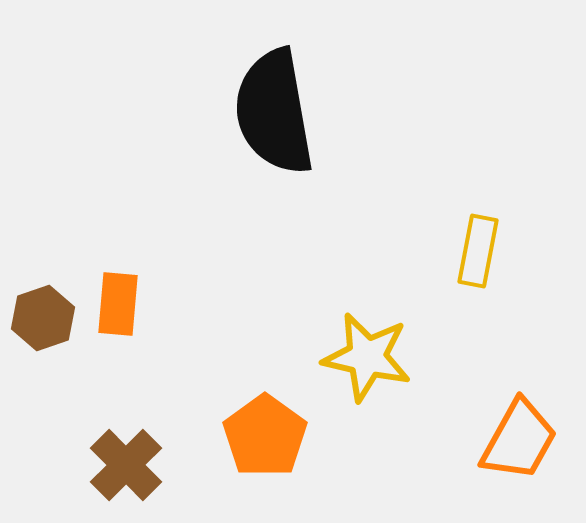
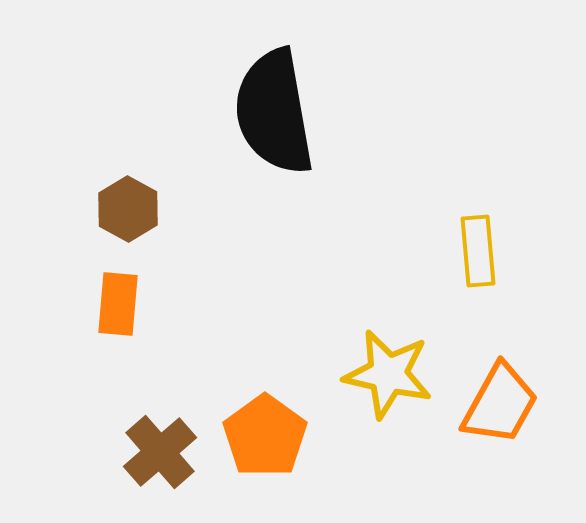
yellow rectangle: rotated 16 degrees counterclockwise
brown hexagon: moved 85 px right, 109 px up; rotated 12 degrees counterclockwise
yellow star: moved 21 px right, 17 px down
orange trapezoid: moved 19 px left, 36 px up
brown cross: moved 34 px right, 13 px up; rotated 4 degrees clockwise
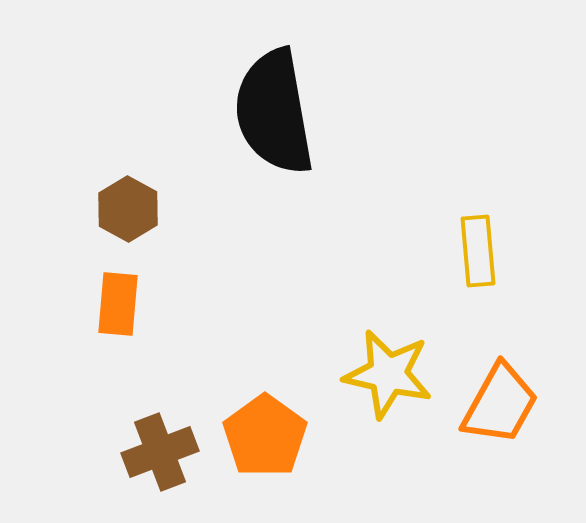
brown cross: rotated 20 degrees clockwise
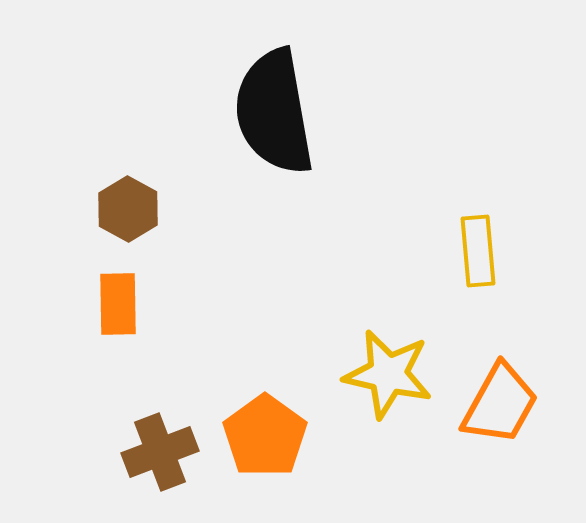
orange rectangle: rotated 6 degrees counterclockwise
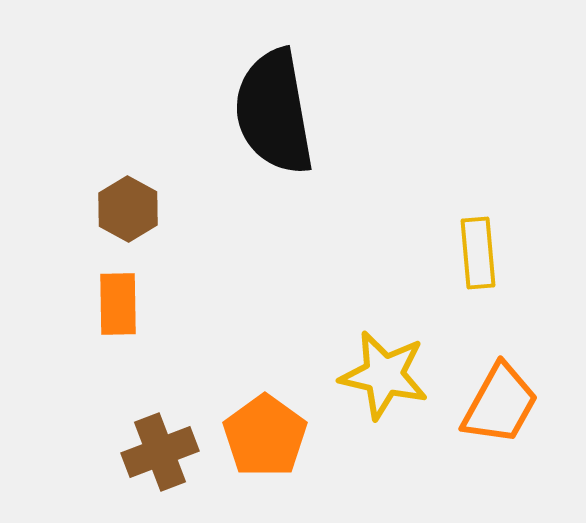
yellow rectangle: moved 2 px down
yellow star: moved 4 px left, 1 px down
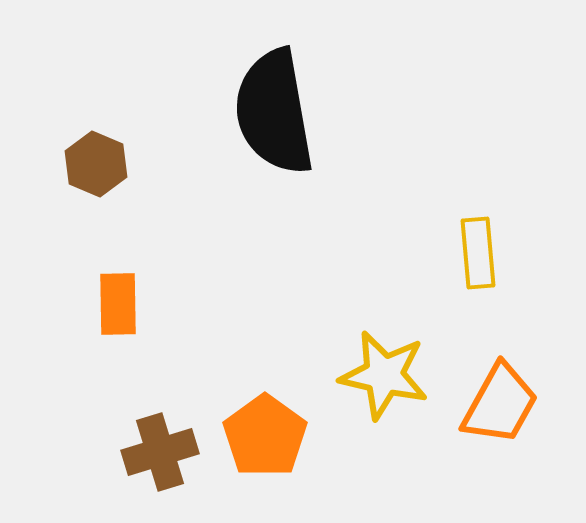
brown hexagon: moved 32 px left, 45 px up; rotated 6 degrees counterclockwise
brown cross: rotated 4 degrees clockwise
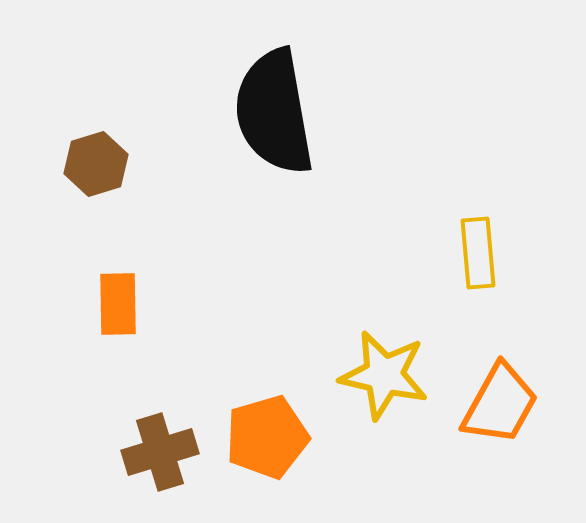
brown hexagon: rotated 20 degrees clockwise
orange pentagon: moved 2 px right, 1 px down; rotated 20 degrees clockwise
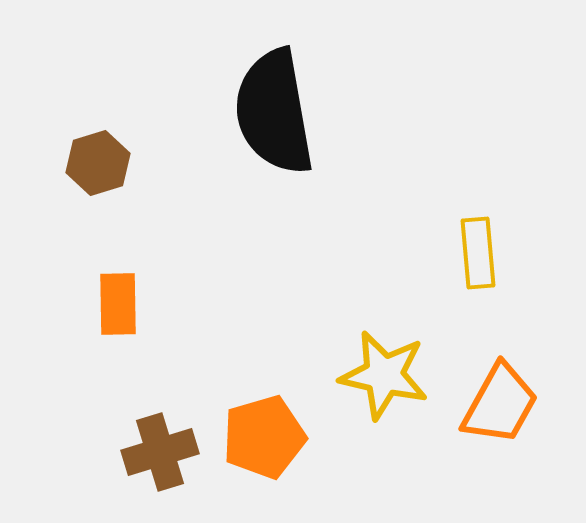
brown hexagon: moved 2 px right, 1 px up
orange pentagon: moved 3 px left
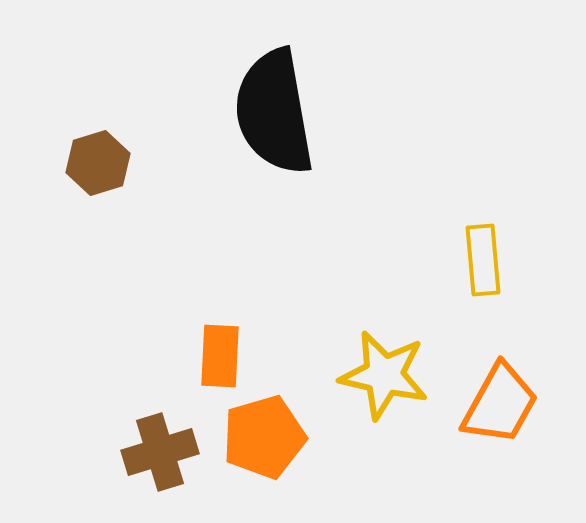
yellow rectangle: moved 5 px right, 7 px down
orange rectangle: moved 102 px right, 52 px down; rotated 4 degrees clockwise
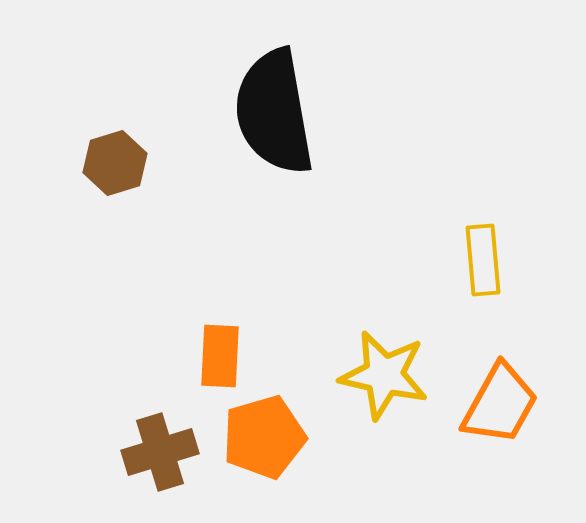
brown hexagon: moved 17 px right
